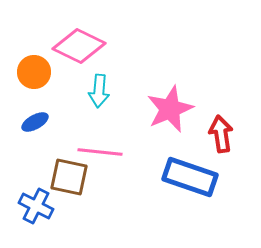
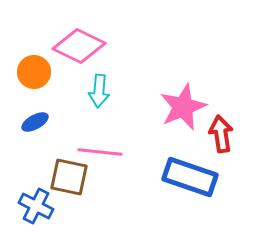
pink star: moved 13 px right, 2 px up
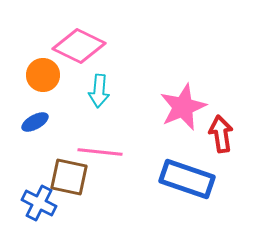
orange circle: moved 9 px right, 3 px down
blue rectangle: moved 3 px left, 2 px down
blue cross: moved 3 px right, 3 px up
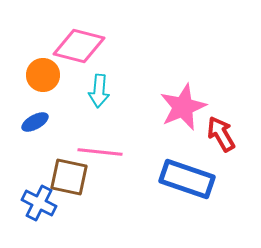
pink diamond: rotated 12 degrees counterclockwise
red arrow: rotated 21 degrees counterclockwise
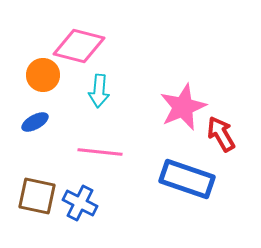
brown square: moved 32 px left, 19 px down
blue cross: moved 41 px right
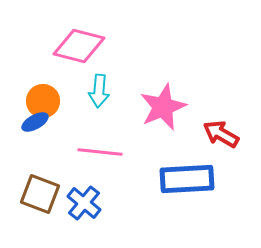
orange circle: moved 26 px down
pink star: moved 20 px left
red arrow: rotated 30 degrees counterclockwise
blue rectangle: rotated 22 degrees counterclockwise
brown square: moved 3 px right, 2 px up; rotated 9 degrees clockwise
blue cross: moved 4 px right; rotated 12 degrees clockwise
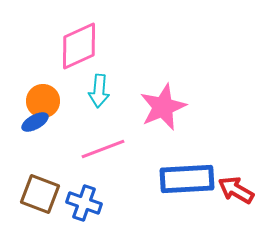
pink diamond: rotated 39 degrees counterclockwise
red arrow: moved 15 px right, 56 px down
pink line: moved 3 px right, 3 px up; rotated 27 degrees counterclockwise
blue cross: rotated 20 degrees counterclockwise
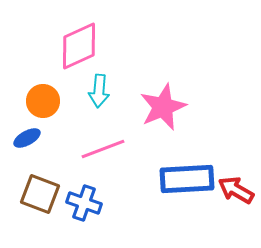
blue ellipse: moved 8 px left, 16 px down
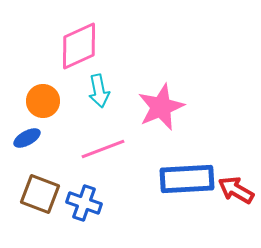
cyan arrow: rotated 16 degrees counterclockwise
pink star: moved 2 px left
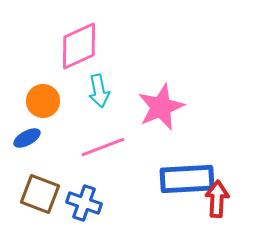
pink line: moved 2 px up
red arrow: moved 19 px left, 9 px down; rotated 63 degrees clockwise
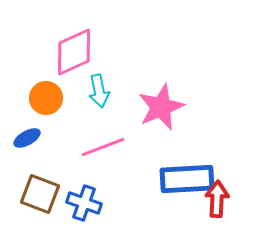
pink diamond: moved 5 px left, 6 px down
orange circle: moved 3 px right, 3 px up
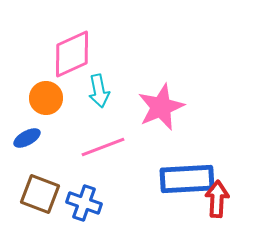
pink diamond: moved 2 px left, 2 px down
